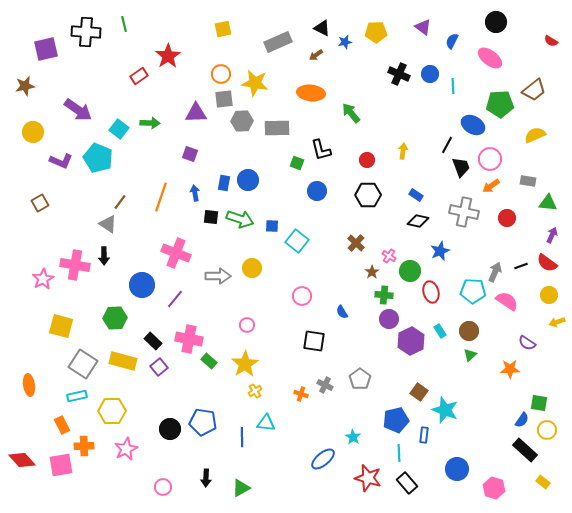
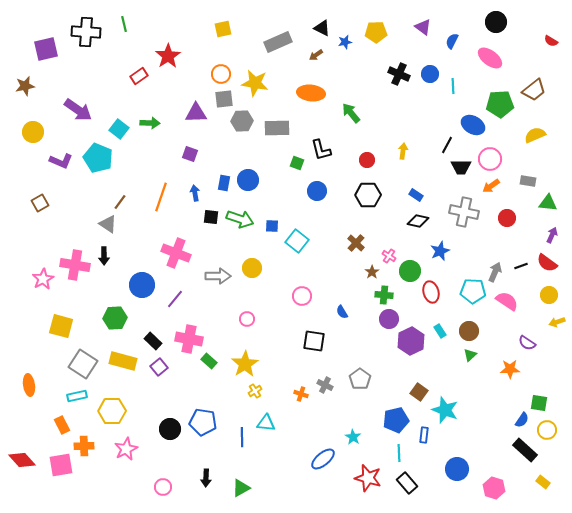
black trapezoid at (461, 167): rotated 110 degrees clockwise
pink circle at (247, 325): moved 6 px up
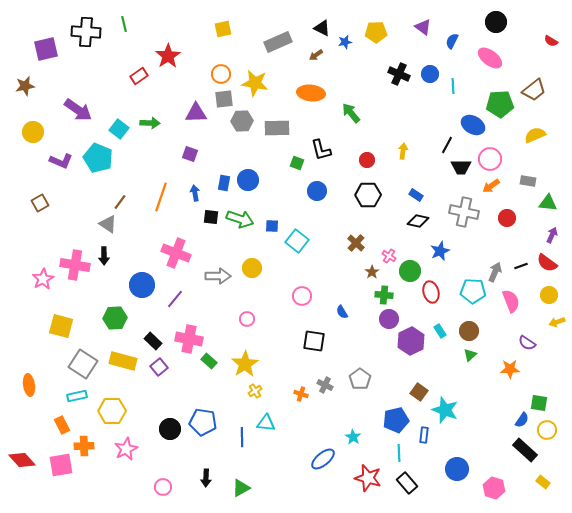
pink semicircle at (507, 301): moved 4 px right; rotated 35 degrees clockwise
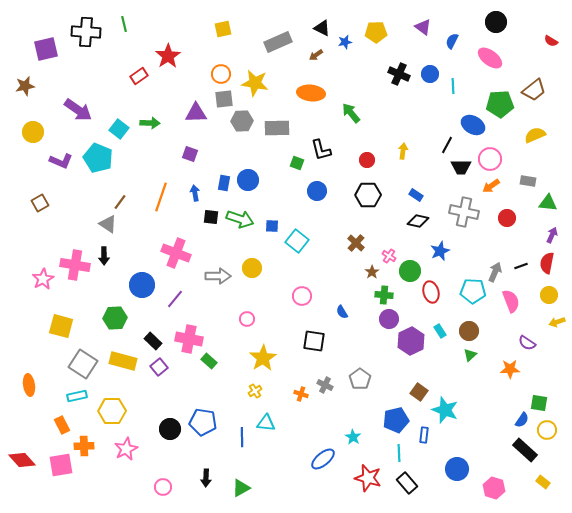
red semicircle at (547, 263): rotated 65 degrees clockwise
yellow star at (245, 364): moved 18 px right, 6 px up
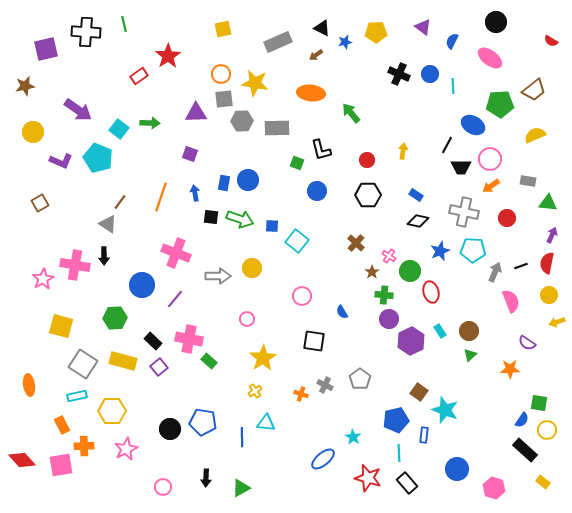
cyan pentagon at (473, 291): moved 41 px up
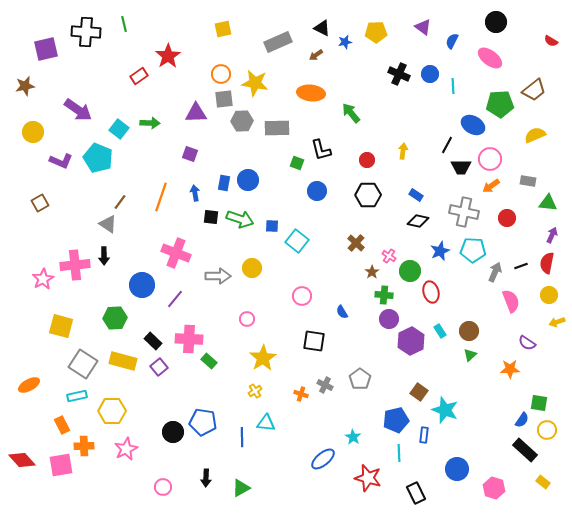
pink cross at (75, 265): rotated 16 degrees counterclockwise
pink cross at (189, 339): rotated 8 degrees counterclockwise
orange ellipse at (29, 385): rotated 70 degrees clockwise
black circle at (170, 429): moved 3 px right, 3 px down
black rectangle at (407, 483): moved 9 px right, 10 px down; rotated 15 degrees clockwise
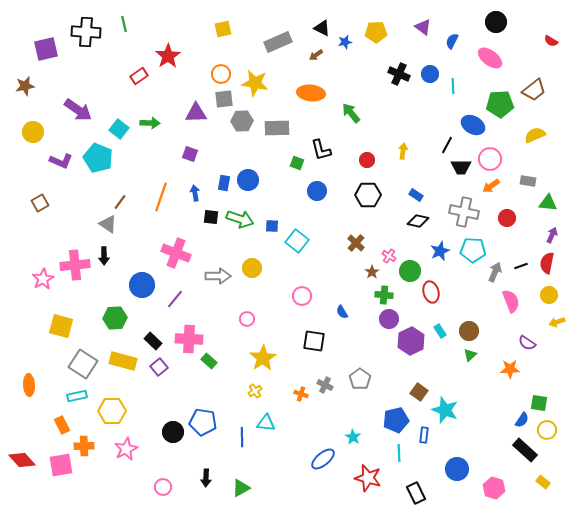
orange ellipse at (29, 385): rotated 65 degrees counterclockwise
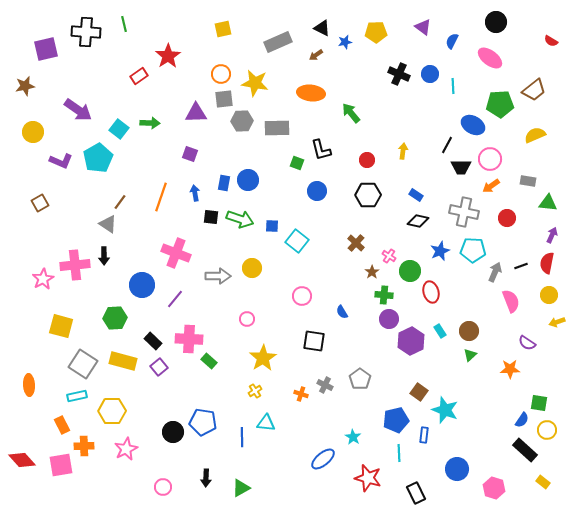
cyan pentagon at (98, 158): rotated 20 degrees clockwise
